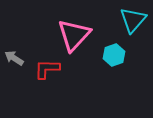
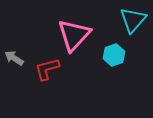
red L-shape: rotated 16 degrees counterclockwise
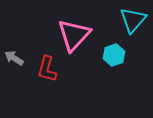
red L-shape: rotated 60 degrees counterclockwise
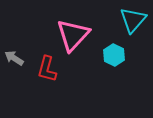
pink triangle: moved 1 px left
cyan hexagon: rotated 15 degrees counterclockwise
